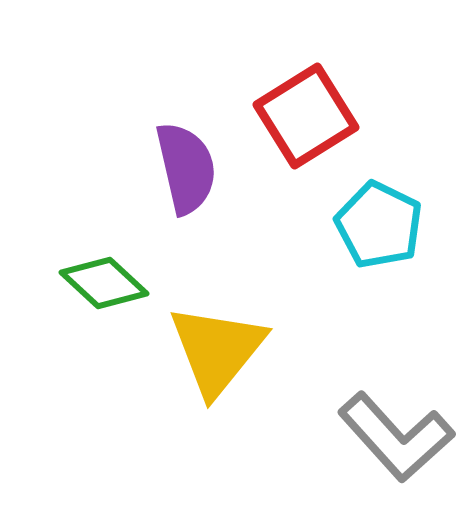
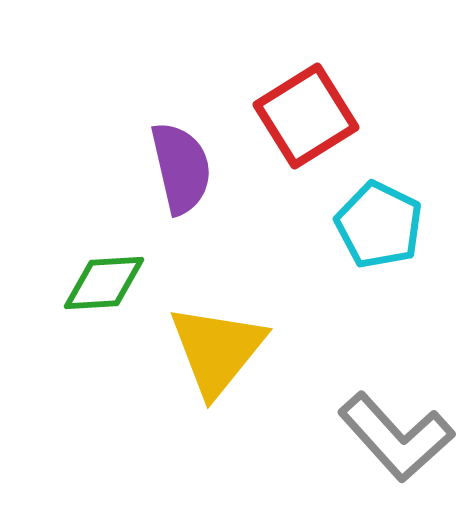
purple semicircle: moved 5 px left
green diamond: rotated 46 degrees counterclockwise
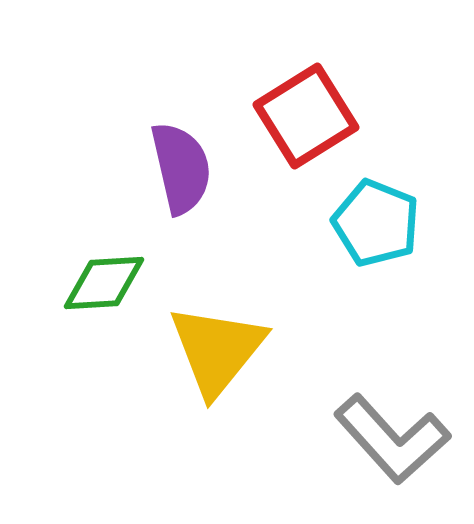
cyan pentagon: moved 3 px left, 2 px up; rotated 4 degrees counterclockwise
gray L-shape: moved 4 px left, 2 px down
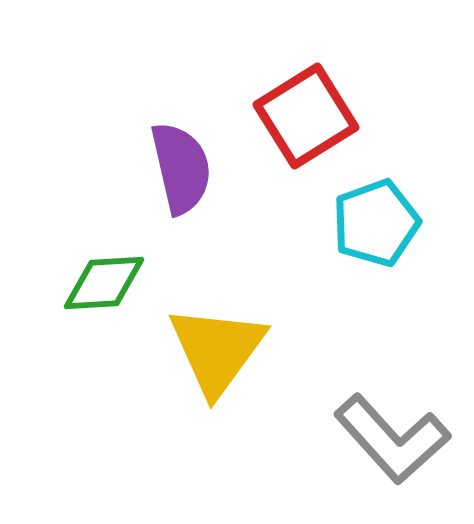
cyan pentagon: rotated 30 degrees clockwise
yellow triangle: rotated 3 degrees counterclockwise
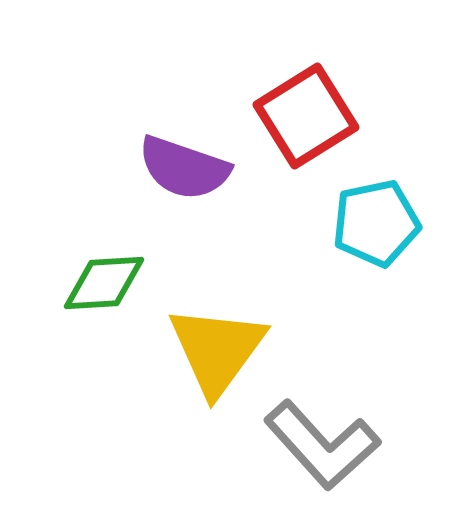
purple semicircle: moved 3 px right; rotated 122 degrees clockwise
cyan pentagon: rotated 8 degrees clockwise
gray L-shape: moved 70 px left, 6 px down
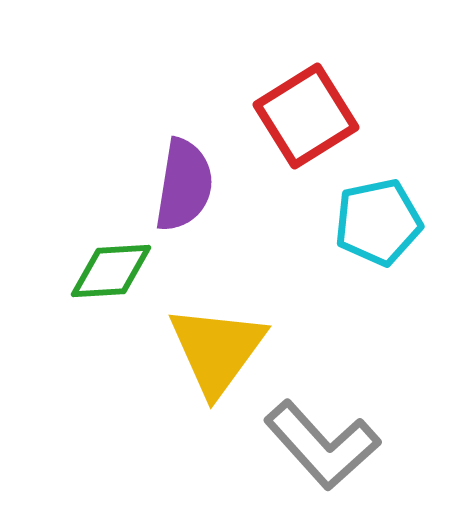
purple semicircle: moved 17 px down; rotated 100 degrees counterclockwise
cyan pentagon: moved 2 px right, 1 px up
green diamond: moved 7 px right, 12 px up
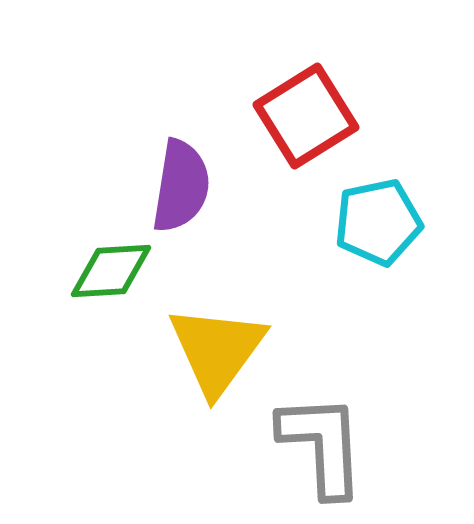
purple semicircle: moved 3 px left, 1 px down
gray L-shape: rotated 141 degrees counterclockwise
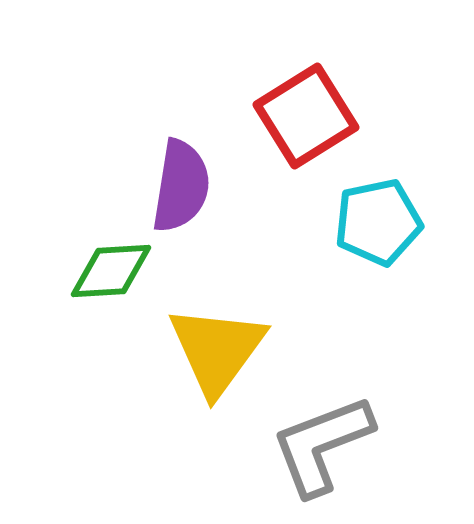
gray L-shape: rotated 108 degrees counterclockwise
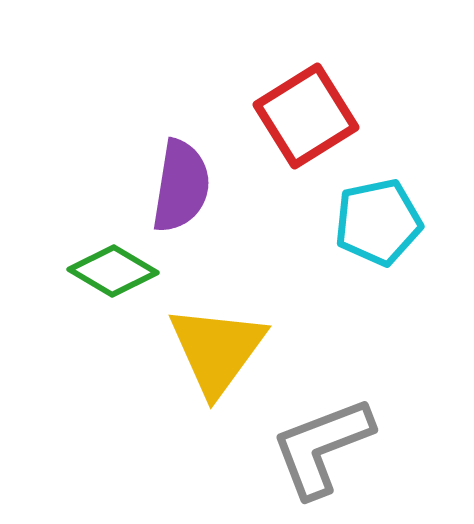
green diamond: moved 2 px right; rotated 34 degrees clockwise
gray L-shape: moved 2 px down
